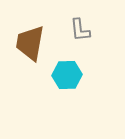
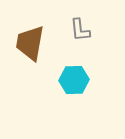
cyan hexagon: moved 7 px right, 5 px down
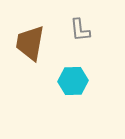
cyan hexagon: moved 1 px left, 1 px down
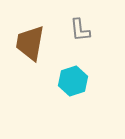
cyan hexagon: rotated 16 degrees counterclockwise
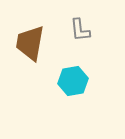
cyan hexagon: rotated 8 degrees clockwise
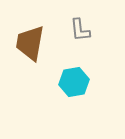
cyan hexagon: moved 1 px right, 1 px down
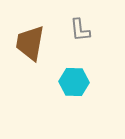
cyan hexagon: rotated 12 degrees clockwise
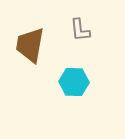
brown trapezoid: moved 2 px down
